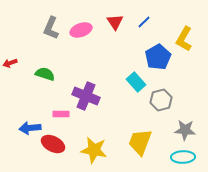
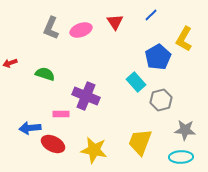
blue line: moved 7 px right, 7 px up
cyan ellipse: moved 2 px left
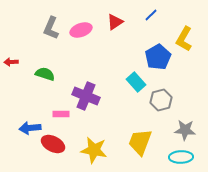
red triangle: rotated 30 degrees clockwise
red arrow: moved 1 px right, 1 px up; rotated 16 degrees clockwise
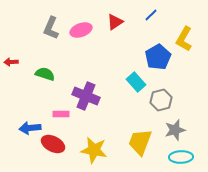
gray star: moved 10 px left; rotated 20 degrees counterclockwise
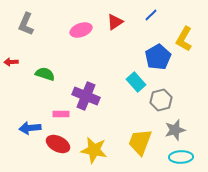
gray L-shape: moved 25 px left, 4 px up
red ellipse: moved 5 px right
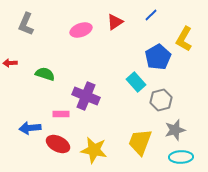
red arrow: moved 1 px left, 1 px down
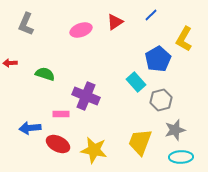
blue pentagon: moved 2 px down
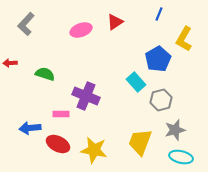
blue line: moved 8 px right, 1 px up; rotated 24 degrees counterclockwise
gray L-shape: rotated 20 degrees clockwise
cyan ellipse: rotated 15 degrees clockwise
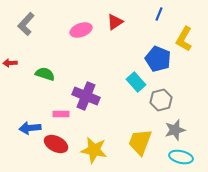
blue pentagon: rotated 20 degrees counterclockwise
red ellipse: moved 2 px left
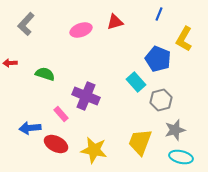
red triangle: rotated 18 degrees clockwise
pink rectangle: rotated 49 degrees clockwise
